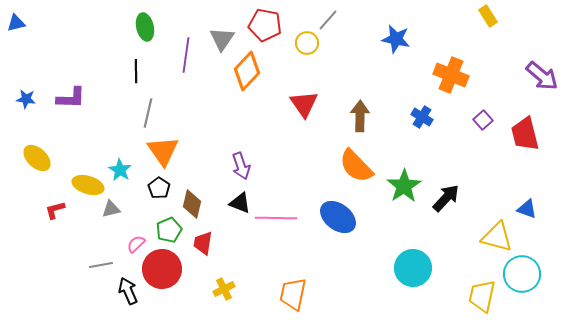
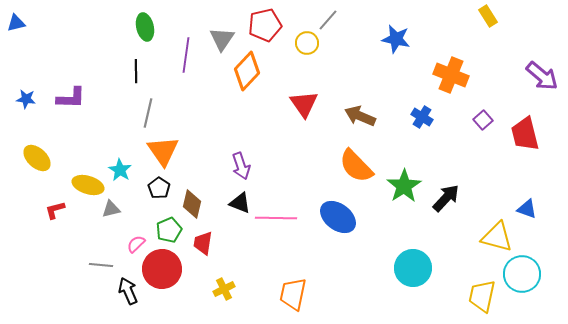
red pentagon at (265, 25): rotated 24 degrees counterclockwise
brown arrow at (360, 116): rotated 68 degrees counterclockwise
gray line at (101, 265): rotated 15 degrees clockwise
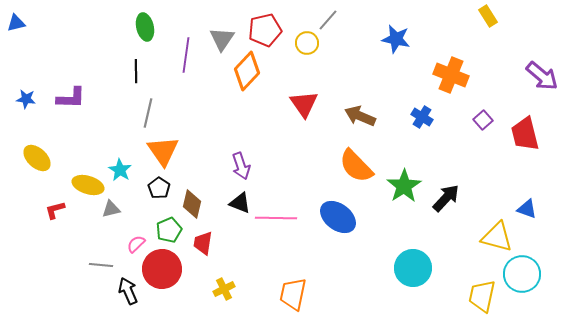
red pentagon at (265, 25): moved 5 px down
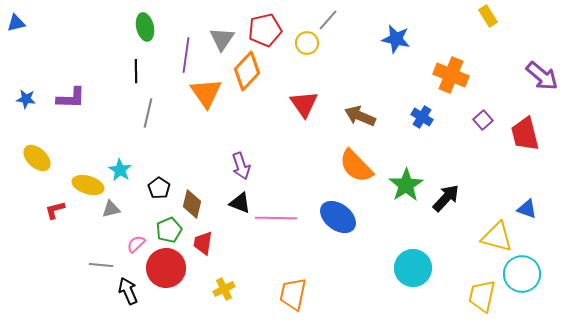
orange triangle at (163, 151): moved 43 px right, 58 px up
green star at (404, 186): moved 2 px right, 1 px up
red circle at (162, 269): moved 4 px right, 1 px up
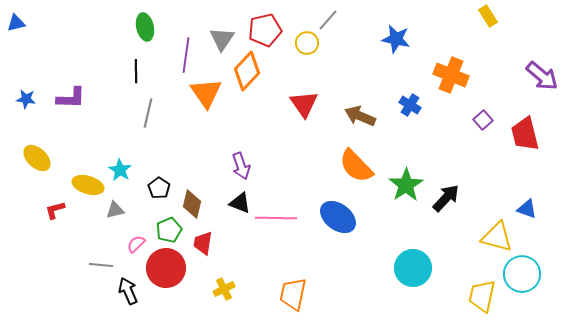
blue cross at (422, 117): moved 12 px left, 12 px up
gray triangle at (111, 209): moved 4 px right, 1 px down
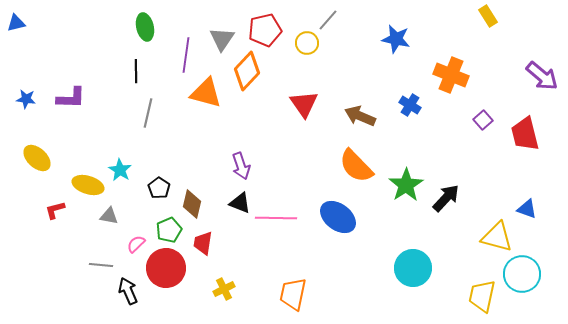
orange triangle at (206, 93): rotated 40 degrees counterclockwise
gray triangle at (115, 210): moved 6 px left, 6 px down; rotated 24 degrees clockwise
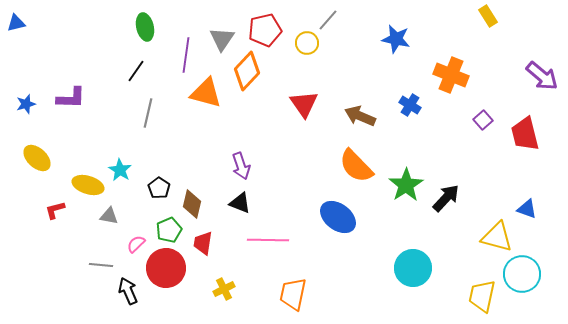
black line at (136, 71): rotated 35 degrees clockwise
blue star at (26, 99): moved 5 px down; rotated 24 degrees counterclockwise
pink line at (276, 218): moved 8 px left, 22 px down
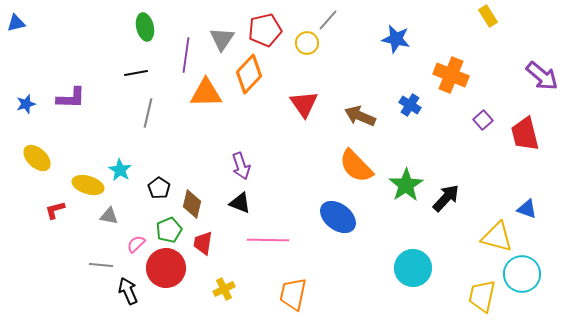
black line at (136, 71): moved 2 px down; rotated 45 degrees clockwise
orange diamond at (247, 71): moved 2 px right, 3 px down
orange triangle at (206, 93): rotated 16 degrees counterclockwise
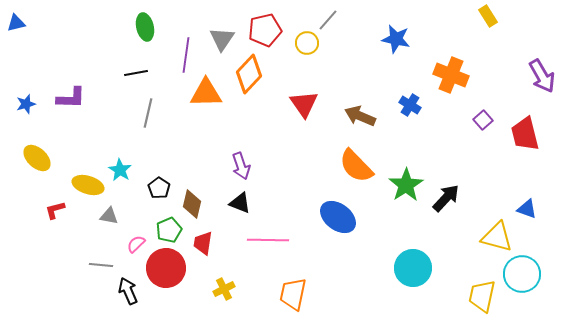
purple arrow at (542, 76): rotated 20 degrees clockwise
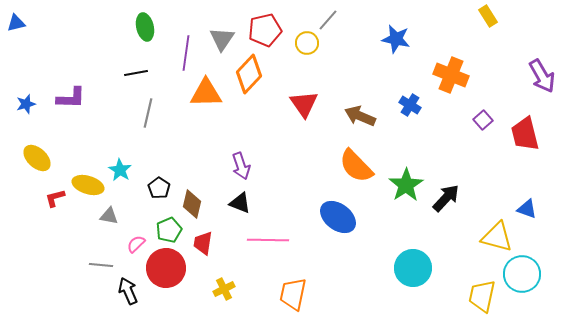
purple line at (186, 55): moved 2 px up
red L-shape at (55, 210): moved 12 px up
